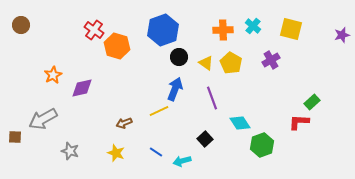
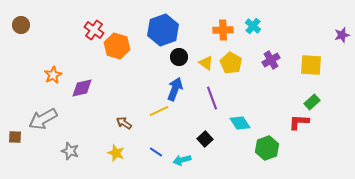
yellow square: moved 20 px right, 36 px down; rotated 10 degrees counterclockwise
brown arrow: rotated 56 degrees clockwise
green hexagon: moved 5 px right, 3 px down
cyan arrow: moved 1 px up
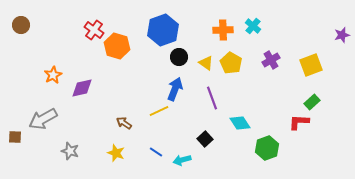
yellow square: rotated 25 degrees counterclockwise
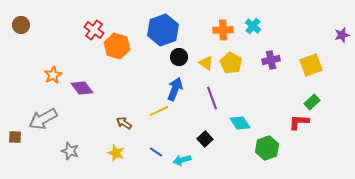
purple cross: rotated 18 degrees clockwise
purple diamond: rotated 65 degrees clockwise
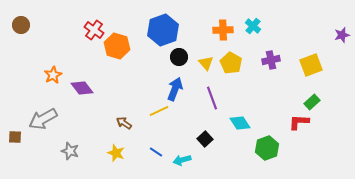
yellow triangle: rotated 14 degrees clockwise
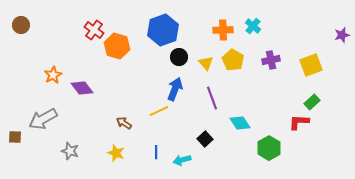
yellow pentagon: moved 2 px right, 3 px up
green hexagon: moved 2 px right; rotated 10 degrees counterclockwise
blue line: rotated 56 degrees clockwise
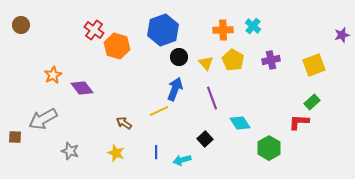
yellow square: moved 3 px right
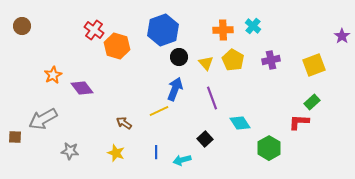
brown circle: moved 1 px right, 1 px down
purple star: moved 1 px down; rotated 21 degrees counterclockwise
gray star: rotated 12 degrees counterclockwise
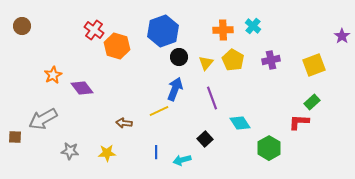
blue hexagon: moved 1 px down
yellow triangle: rotated 21 degrees clockwise
brown arrow: rotated 28 degrees counterclockwise
yellow star: moved 9 px left; rotated 24 degrees counterclockwise
